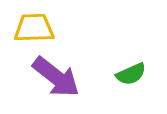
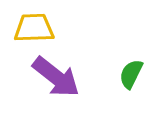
green semicircle: rotated 140 degrees clockwise
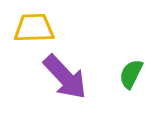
purple arrow: moved 9 px right; rotated 9 degrees clockwise
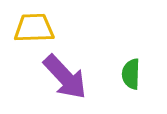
green semicircle: rotated 24 degrees counterclockwise
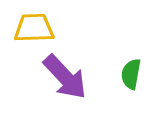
green semicircle: rotated 8 degrees clockwise
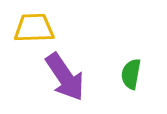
purple arrow: rotated 9 degrees clockwise
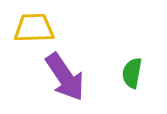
green semicircle: moved 1 px right, 1 px up
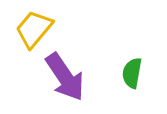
yellow trapezoid: moved 1 px down; rotated 48 degrees counterclockwise
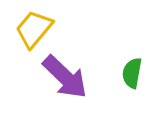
purple arrow: rotated 12 degrees counterclockwise
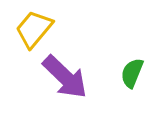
green semicircle: rotated 12 degrees clockwise
